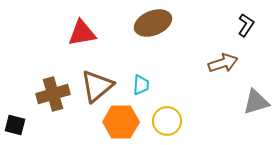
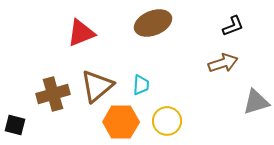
black L-shape: moved 13 px left, 1 px down; rotated 35 degrees clockwise
red triangle: moved 1 px left; rotated 12 degrees counterclockwise
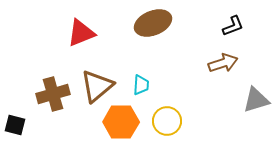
gray triangle: moved 2 px up
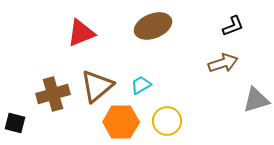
brown ellipse: moved 3 px down
cyan trapezoid: rotated 125 degrees counterclockwise
black square: moved 2 px up
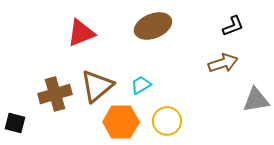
brown cross: moved 2 px right
gray triangle: rotated 8 degrees clockwise
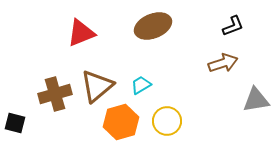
orange hexagon: rotated 16 degrees counterclockwise
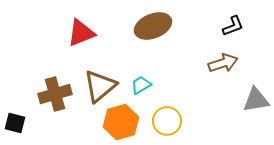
brown triangle: moved 3 px right
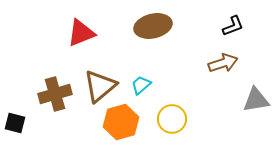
brown ellipse: rotated 9 degrees clockwise
cyan trapezoid: rotated 10 degrees counterclockwise
yellow circle: moved 5 px right, 2 px up
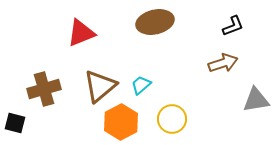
brown ellipse: moved 2 px right, 4 px up
brown cross: moved 11 px left, 5 px up
orange hexagon: rotated 12 degrees counterclockwise
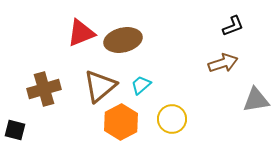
brown ellipse: moved 32 px left, 18 px down
black square: moved 7 px down
